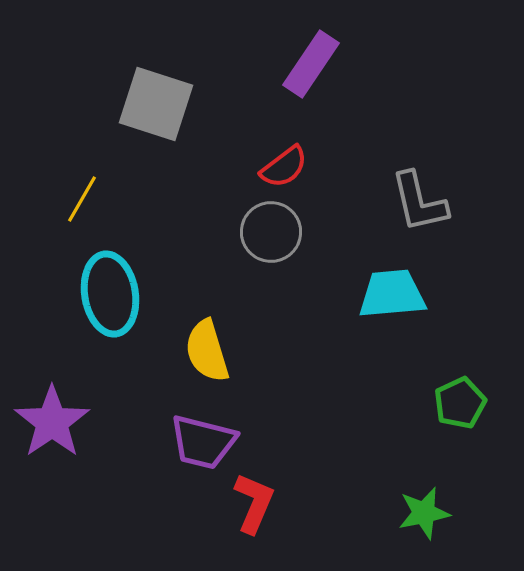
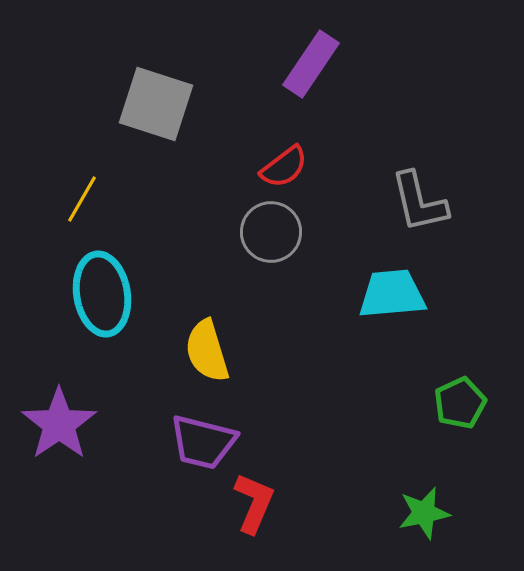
cyan ellipse: moved 8 px left
purple star: moved 7 px right, 2 px down
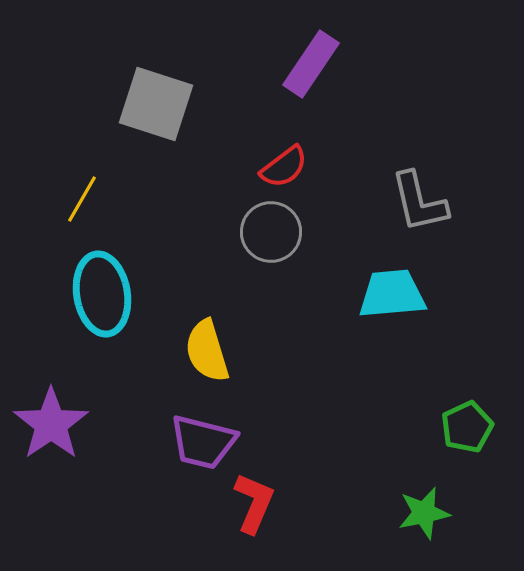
green pentagon: moved 7 px right, 24 px down
purple star: moved 8 px left
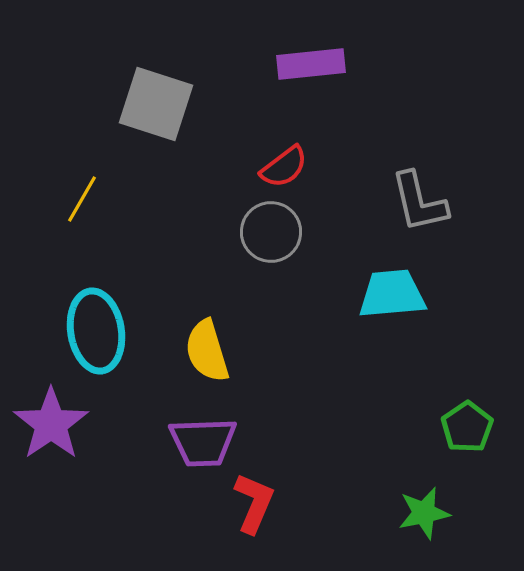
purple rectangle: rotated 50 degrees clockwise
cyan ellipse: moved 6 px left, 37 px down
green pentagon: rotated 9 degrees counterclockwise
purple trapezoid: rotated 16 degrees counterclockwise
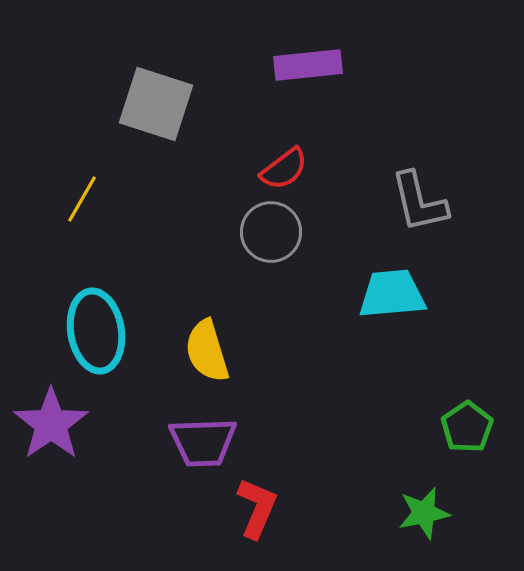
purple rectangle: moved 3 px left, 1 px down
red semicircle: moved 2 px down
red L-shape: moved 3 px right, 5 px down
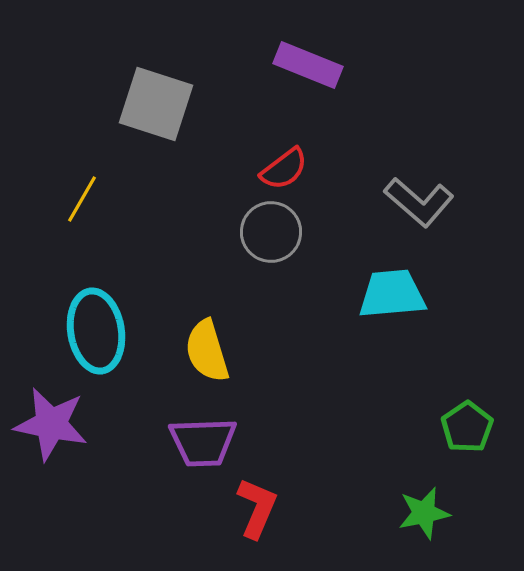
purple rectangle: rotated 28 degrees clockwise
gray L-shape: rotated 36 degrees counterclockwise
purple star: rotated 26 degrees counterclockwise
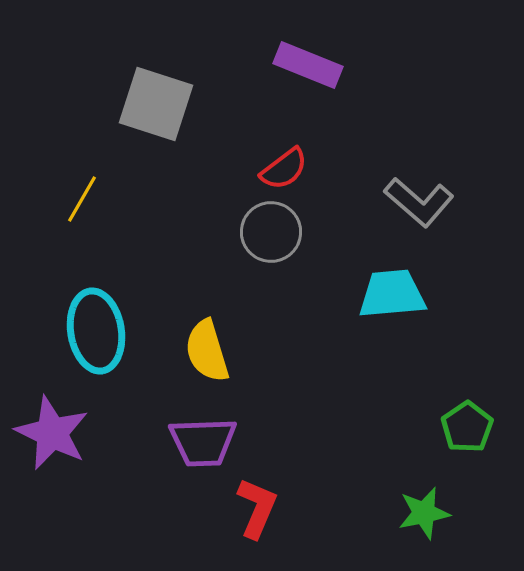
purple star: moved 1 px right, 9 px down; rotated 14 degrees clockwise
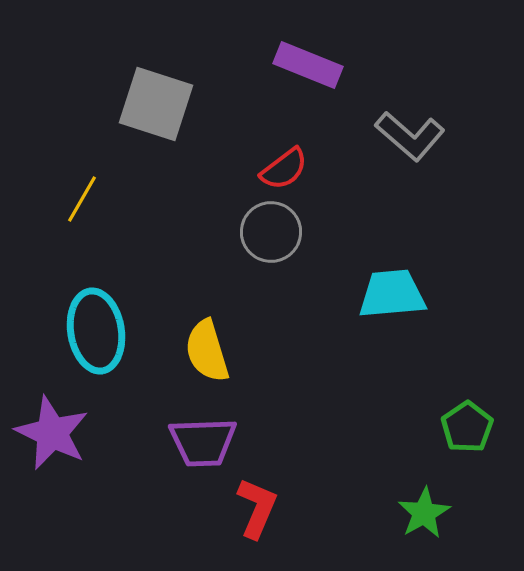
gray L-shape: moved 9 px left, 66 px up
green star: rotated 18 degrees counterclockwise
